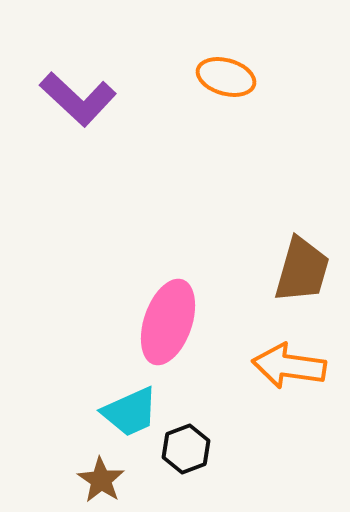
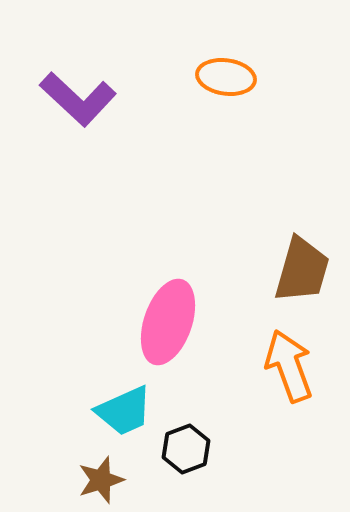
orange ellipse: rotated 8 degrees counterclockwise
orange arrow: rotated 62 degrees clockwise
cyan trapezoid: moved 6 px left, 1 px up
brown star: rotated 21 degrees clockwise
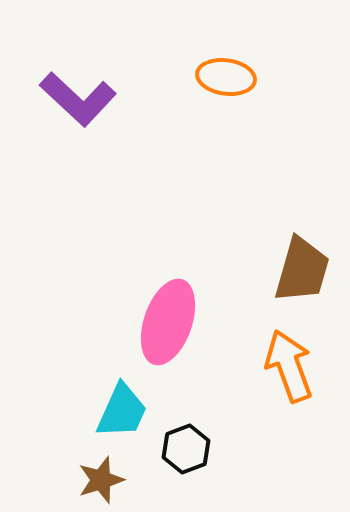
cyan trapezoid: moved 2 px left; rotated 42 degrees counterclockwise
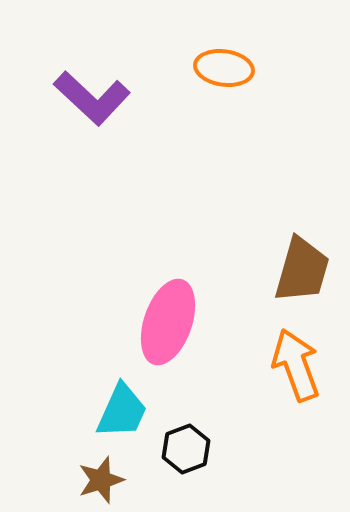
orange ellipse: moved 2 px left, 9 px up
purple L-shape: moved 14 px right, 1 px up
orange arrow: moved 7 px right, 1 px up
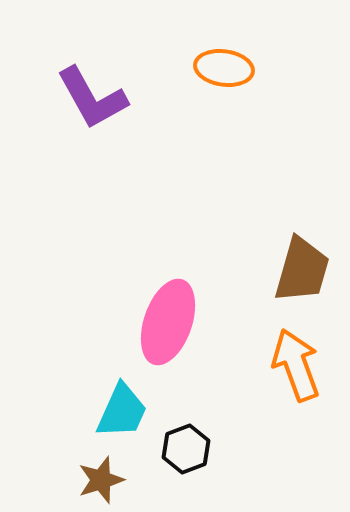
purple L-shape: rotated 18 degrees clockwise
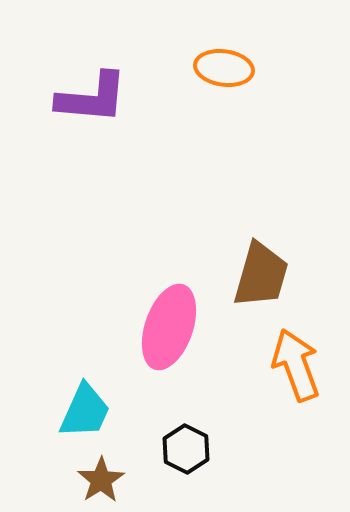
purple L-shape: rotated 56 degrees counterclockwise
brown trapezoid: moved 41 px left, 5 px down
pink ellipse: moved 1 px right, 5 px down
cyan trapezoid: moved 37 px left
black hexagon: rotated 12 degrees counterclockwise
brown star: rotated 15 degrees counterclockwise
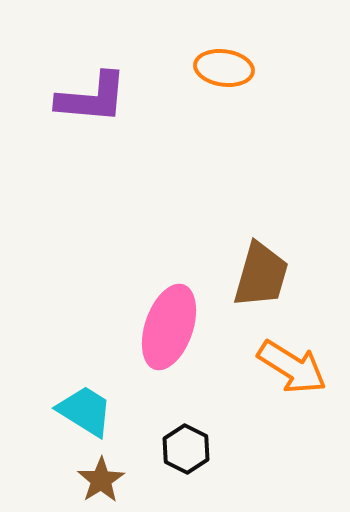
orange arrow: moved 4 px left, 2 px down; rotated 142 degrees clockwise
cyan trapezoid: rotated 82 degrees counterclockwise
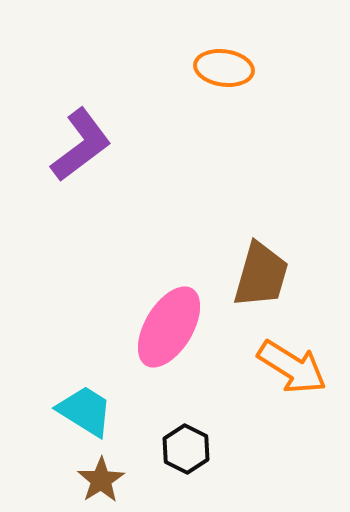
purple L-shape: moved 11 px left, 47 px down; rotated 42 degrees counterclockwise
pink ellipse: rotated 12 degrees clockwise
